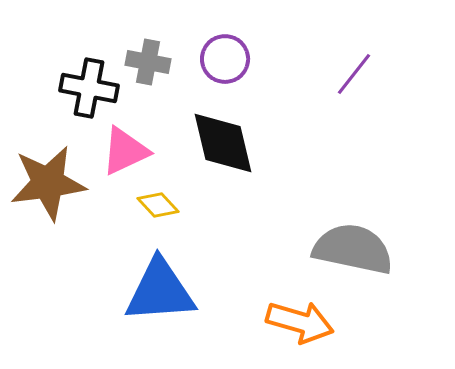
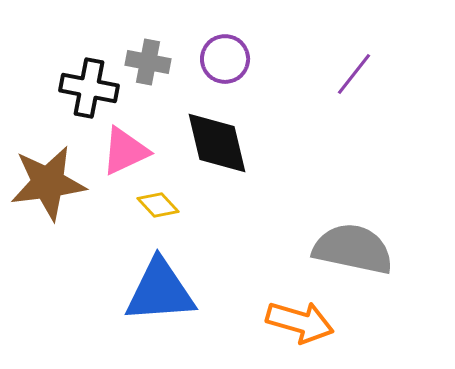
black diamond: moved 6 px left
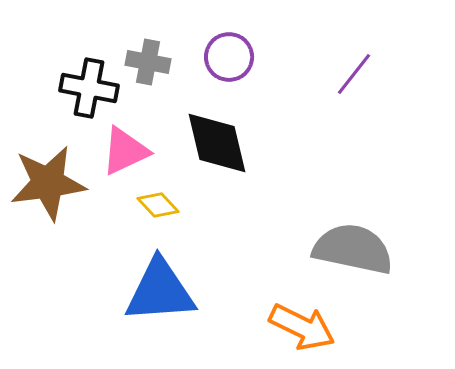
purple circle: moved 4 px right, 2 px up
orange arrow: moved 2 px right, 5 px down; rotated 10 degrees clockwise
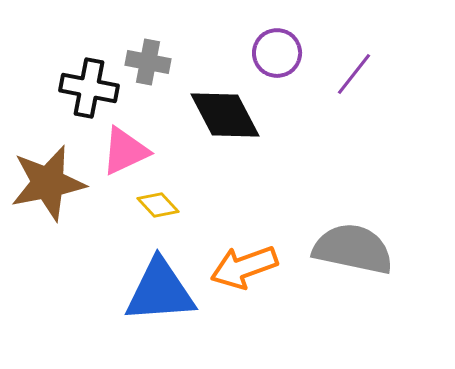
purple circle: moved 48 px right, 4 px up
black diamond: moved 8 px right, 28 px up; rotated 14 degrees counterclockwise
brown star: rotated 4 degrees counterclockwise
orange arrow: moved 58 px left, 60 px up; rotated 134 degrees clockwise
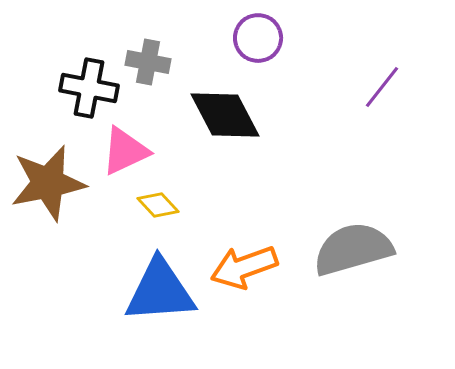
purple circle: moved 19 px left, 15 px up
purple line: moved 28 px right, 13 px down
gray semicircle: rotated 28 degrees counterclockwise
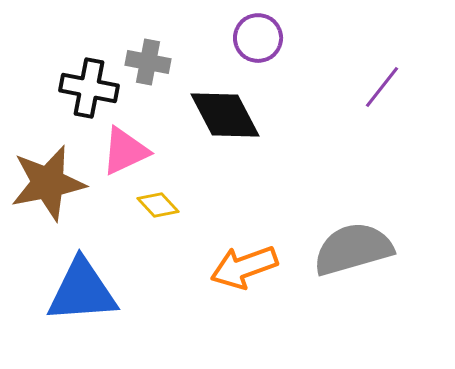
blue triangle: moved 78 px left
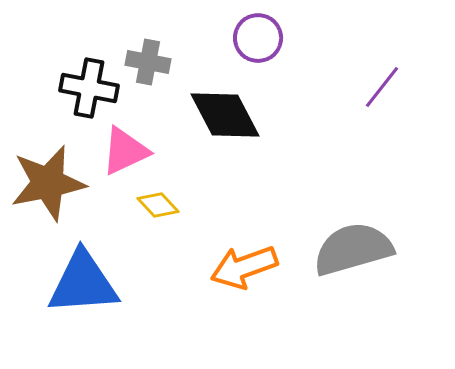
blue triangle: moved 1 px right, 8 px up
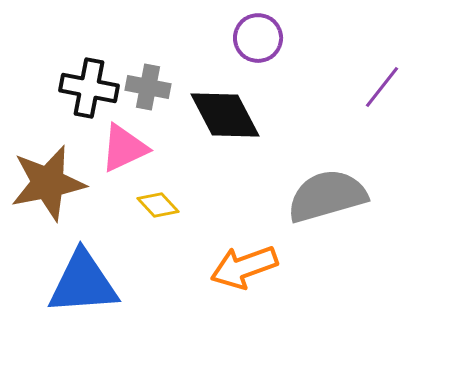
gray cross: moved 25 px down
pink triangle: moved 1 px left, 3 px up
gray semicircle: moved 26 px left, 53 px up
